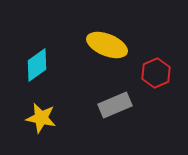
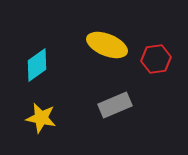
red hexagon: moved 14 px up; rotated 16 degrees clockwise
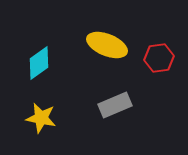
red hexagon: moved 3 px right, 1 px up
cyan diamond: moved 2 px right, 2 px up
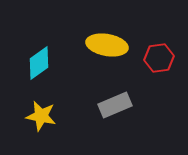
yellow ellipse: rotated 12 degrees counterclockwise
yellow star: moved 2 px up
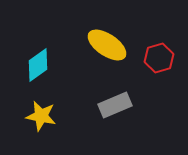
yellow ellipse: rotated 24 degrees clockwise
red hexagon: rotated 8 degrees counterclockwise
cyan diamond: moved 1 px left, 2 px down
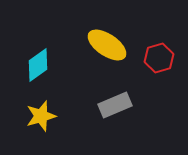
yellow star: rotated 28 degrees counterclockwise
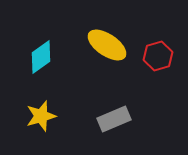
red hexagon: moved 1 px left, 2 px up
cyan diamond: moved 3 px right, 8 px up
gray rectangle: moved 1 px left, 14 px down
